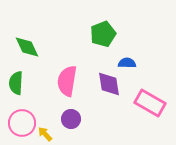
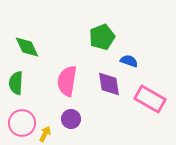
green pentagon: moved 1 px left, 3 px down
blue semicircle: moved 2 px right, 2 px up; rotated 18 degrees clockwise
pink rectangle: moved 4 px up
yellow arrow: rotated 70 degrees clockwise
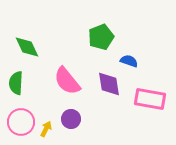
green pentagon: moved 1 px left
pink semicircle: rotated 48 degrees counterclockwise
pink rectangle: rotated 20 degrees counterclockwise
pink circle: moved 1 px left, 1 px up
yellow arrow: moved 1 px right, 5 px up
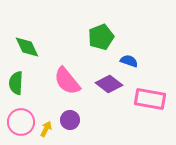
purple diamond: rotated 44 degrees counterclockwise
purple circle: moved 1 px left, 1 px down
